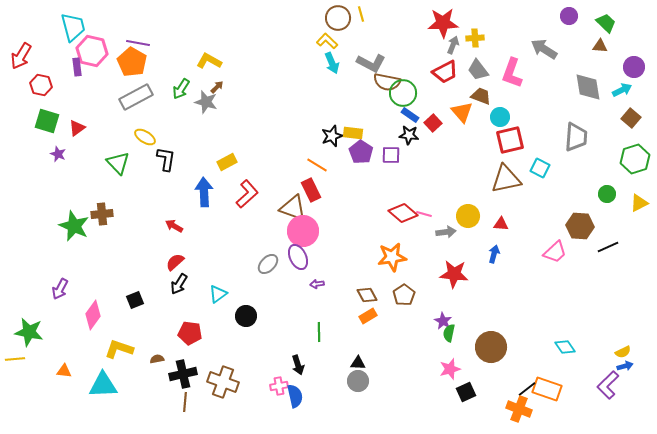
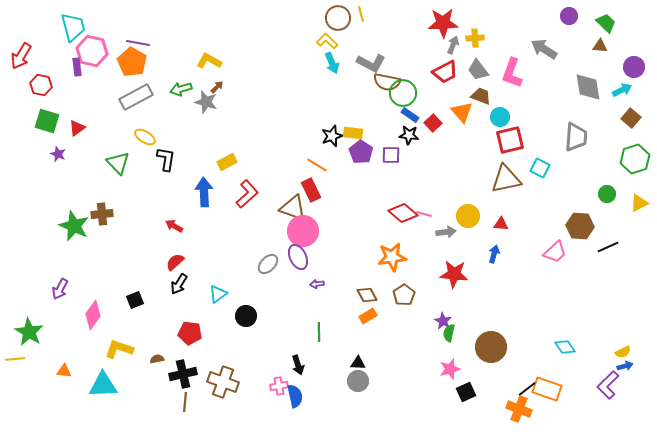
green arrow at (181, 89): rotated 40 degrees clockwise
green star at (29, 332): rotated 20 degrees clockwise
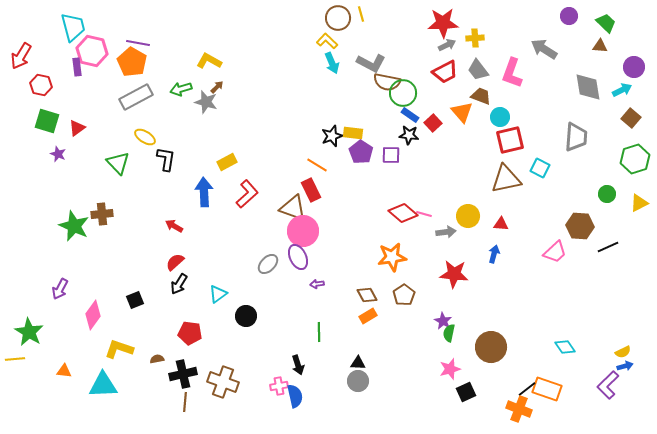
gray arrow at (453, 45): moved 6 px left; rotated 42 degrees clockwise
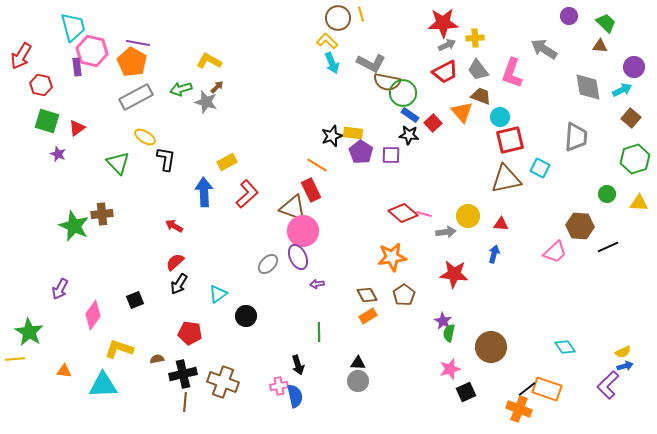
yellow triangle at (639, 203): rotated 30 degrees clockwise
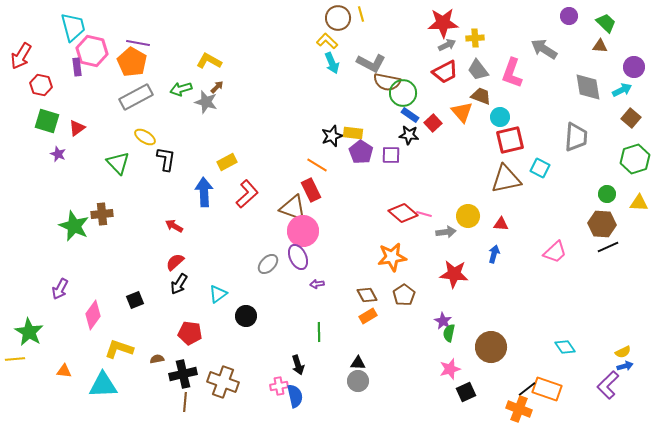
brown hexagon at (580, 226): moved 22 px right, 2 px up
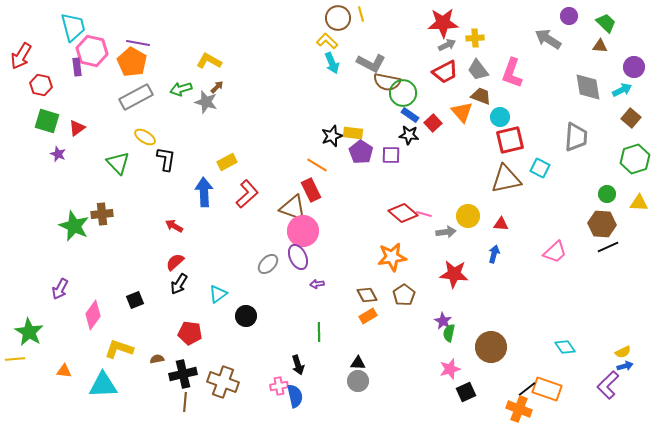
gray arrow at (544, 49): moved 4 px right, 10 px up
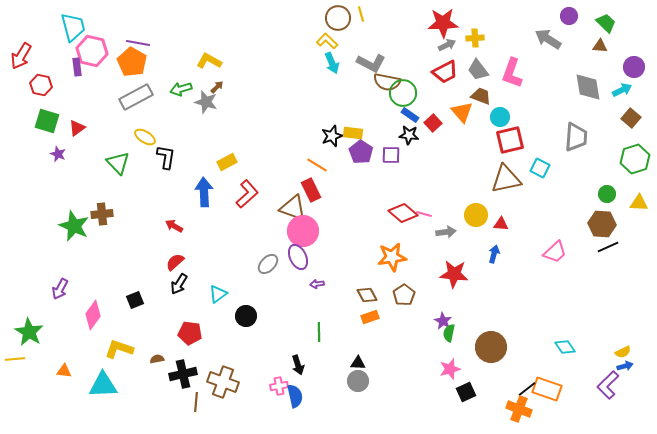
black L-shape at (166, 159): moved 2 px up
yellow circle at (468, 216): moved 8 px right, 1 px up
orange rectangle at (368, 316): moved 2 px right, 1 px down; rotated 12 degrees clockwise
brown line at (185, 402): moved 11 px right
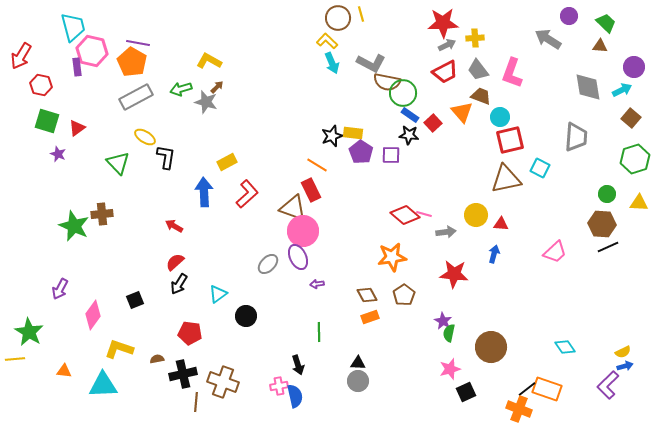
red diamond at (403, 213): moved 2 px right, 2 px down
